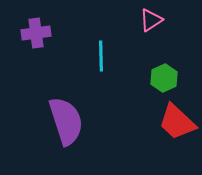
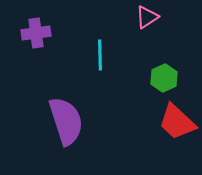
pink triangle: moved 4 px left, 3 px up
cyan line: moved 1 px left, 1 px up
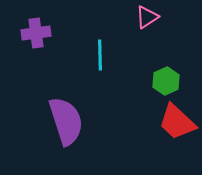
green hexagon: moved 2 px right, 3 px down
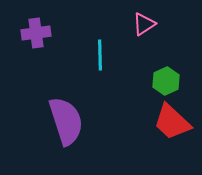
pink triangle: moved 3 px left, 7 px down
red trapezoid: moved 5 px left
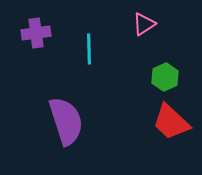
cyan line: moved 11 px left, 6 px up
green hexagon: moved 1 px left, 4 px up
red trapezoid: moved 1 px left
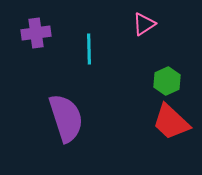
green hexagon: moved 2 px right, 4 px down
purple semicircle: moved 3 px up
